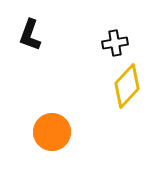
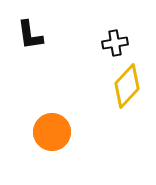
black L-shape: rotated 28 degrees counterclockwise
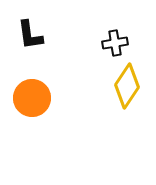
yellow diamond: rotated 9 degrees counterclockwise
orange circle: moved 20 px left, 34 px up
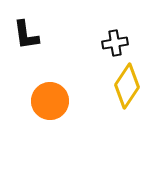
black L-shape: moved 4 px left
orange circle: moved 18 px right, 3 px down
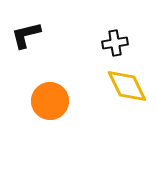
black L-shape: rotated 84 degrees clockwise
yellow diamond: rotated 60 degrees counterclockwise
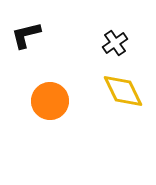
black cross: rotated 25 degrees counterclockwise
yellow diamond: moved 4 px left, 5 px down
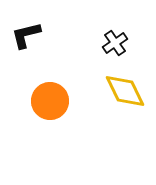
yellow diamond: moved 2 px right
